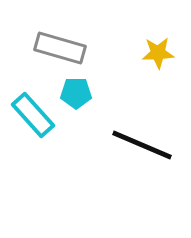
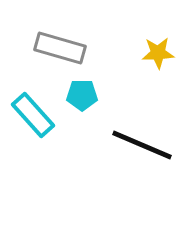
cyan pentagon: moved 6 px right, 2 px down
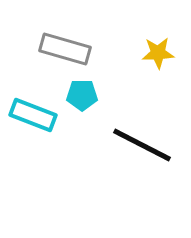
gray rectangle: moved 5 px right, 1 px down
cyan rectangle: rotated 27 degrees counterclockwise
black line: rotated 4 degrees clockwise
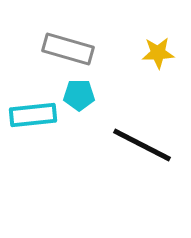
gray rectangle: moved 3 px right
cyan pentagon: moved 3 px left
cyan rectangle: rotated 27 degrees counterclockwise
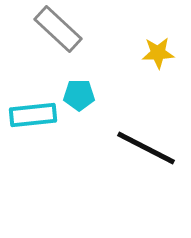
gray rectangle: moved 10 px left, 20 px up; rotated 27 degrees clockwise
black line: moved 4 px right, 3 px down
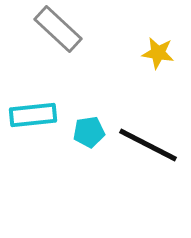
yellow star: rotated 12 degrees clockwise
cyan pentagon: moved 10 px right, 37 px down; rotated 8 degrees counterclockwise
black line: moved 2 px right, 3 px up
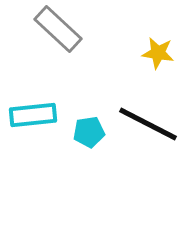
black line: moved 21 px up
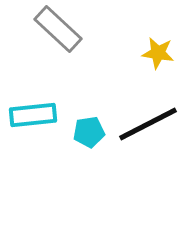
black line: rotated 54 degrees counterclockwise
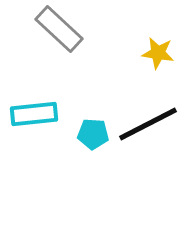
gray rectangle: moved 1 px right
cyan rectangle: moved 1 px right, 1 px up
cyan pentagon: moved 4 px right, 2 px down; rotated 12 degrees clockwise
